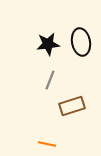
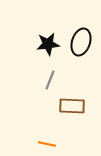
black ellipse: rotated 28 degrees clockwise
brown rectangle: rotated 20 degrees clockwise
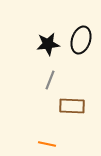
black ellipse: moved 2 px up
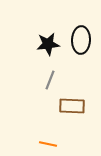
black ellipse: rotated 16 degrees counterclockwise
orange line: moved 1 px right
